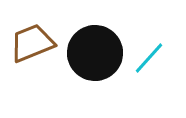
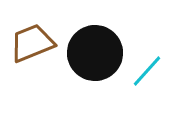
cyan line: moved 2 px left, 13 px down
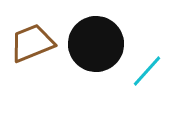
black circle: moved 1 px right, 9 px up
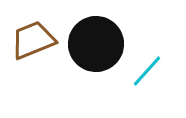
brown trapezoid: moved 1 px right, 3 px up
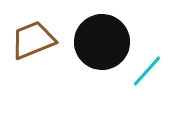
black circle: moved 6 px right, 2 px up
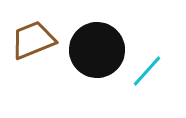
black circle: moved 5 px left, 8 px down
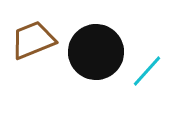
black circle: moved 1 px left, 2 px down
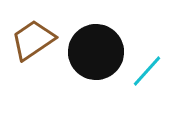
brown trapezoid: rotated 12 degrees counterclockwise
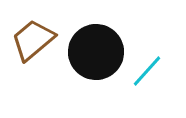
brown trapezoid: rotated 6 degrees counterclockwise
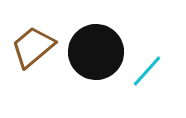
brown trapezoid: moved 7 px down
